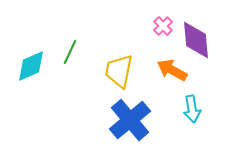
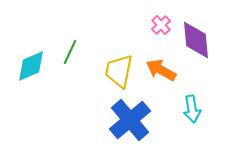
pink cross: moved 2 px left, 1 px up
orange arrow: moved 11 px left
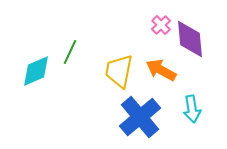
purple diamond: moved 6 px left, 1 px up
cyan diamond: moved 5 px right, 5 px down
blue cross: moved 10 px right, 3 px up
